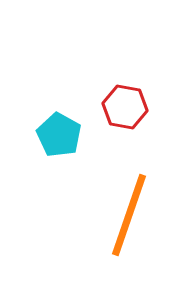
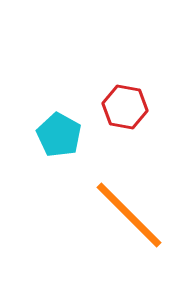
orange line: rotated 64 degrees counterclockwise
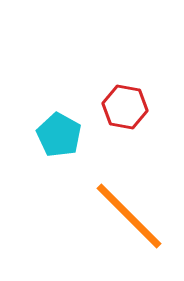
orange line: moved 1 px down
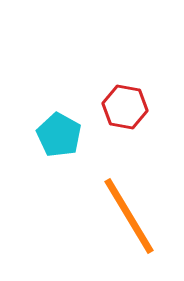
orange line: rotated 14 degrees clockwise
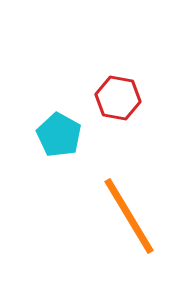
red hexagon: moved 7 px left, 9 px up
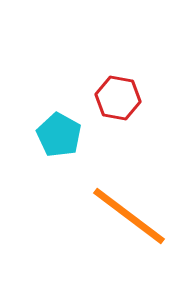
orange line: rotated 22 degrees counterclockwise
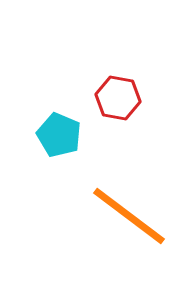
cyan pentagon: rotated 6 degrees counterclockwise
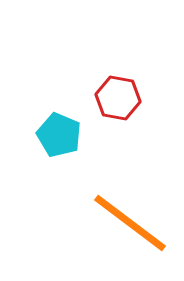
orange line: moved 1 px right, 7 px down
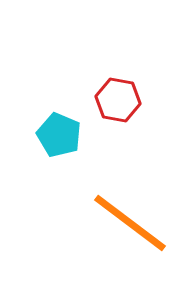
red hexagon: moved 2 px down
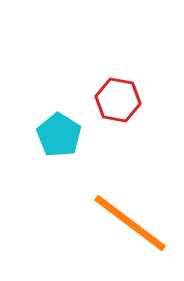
cyan pentagon: rotated 9 degrees clockwise
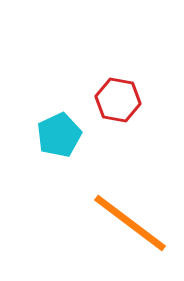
cyan pentagon: rotated 15 degrees clockwise
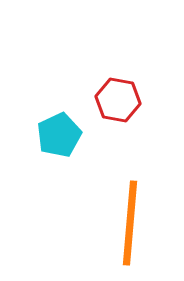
orange line: rotated 58 degrees clockwise
